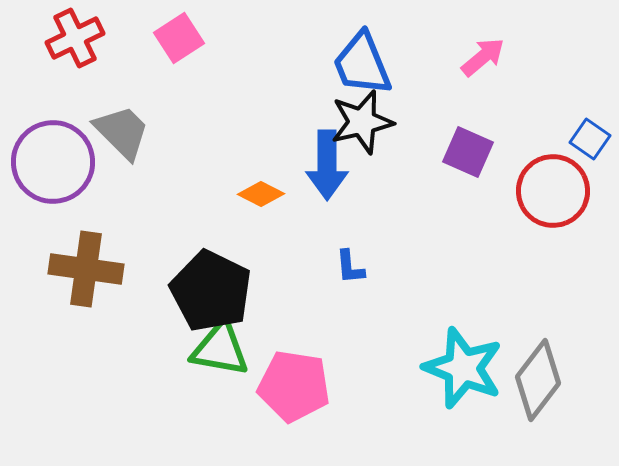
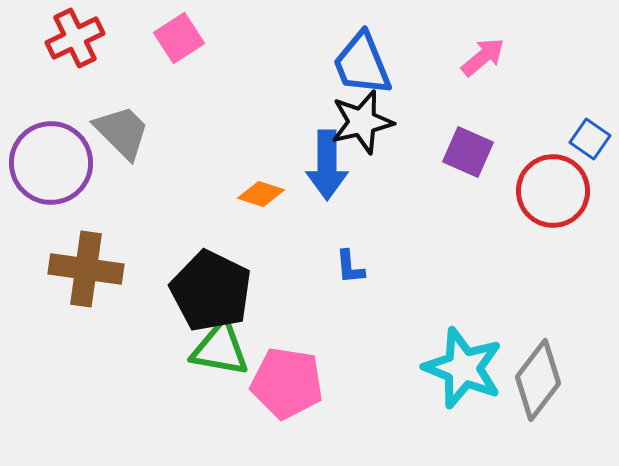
purple circle: moved 2 px left, 1 px down
orange diamond: rotated 9 degrees counterclockwise
pink pentagon: moved 7 px left, 3 px up
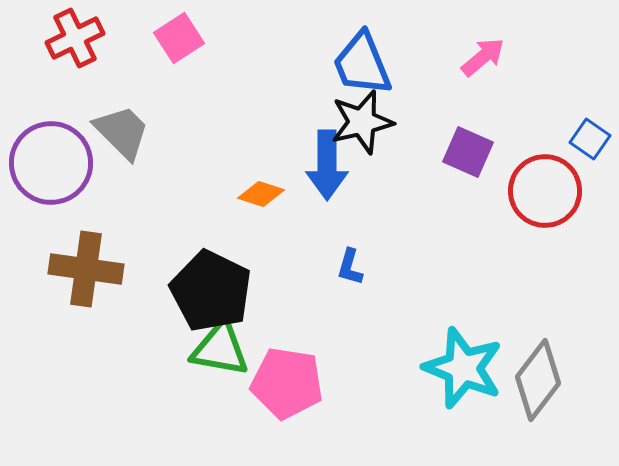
red circle: moved 8 px left
blue L-shape: rotated 21 degrees clockwise
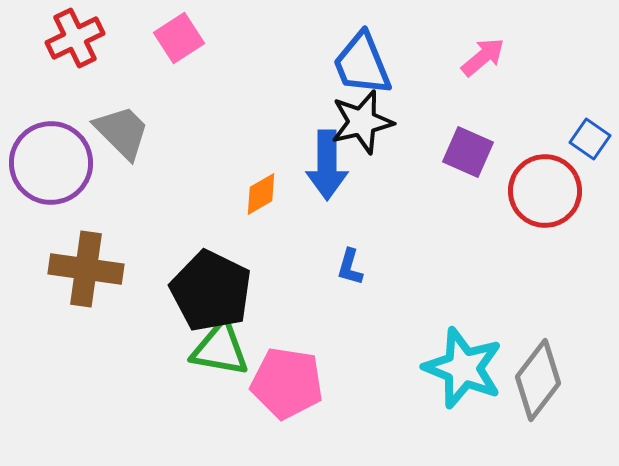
orange diamond: rotated 48 degrees counterclockwise
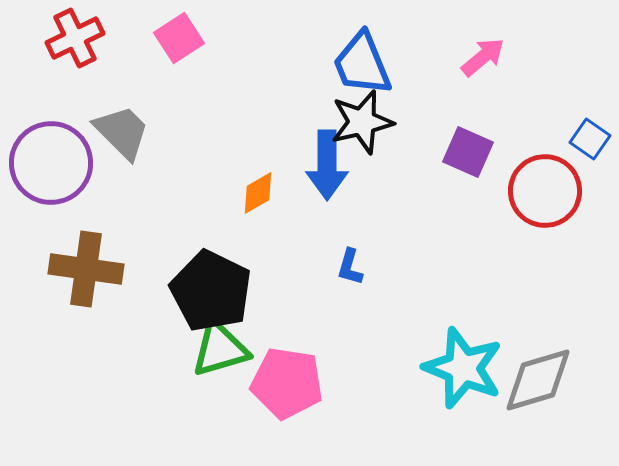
orange diamond: moved 3 px left, 1 px up
green triangle: rotated 26 degrees counterclockwise
gray diamond: rotated 36 degrees clockwise
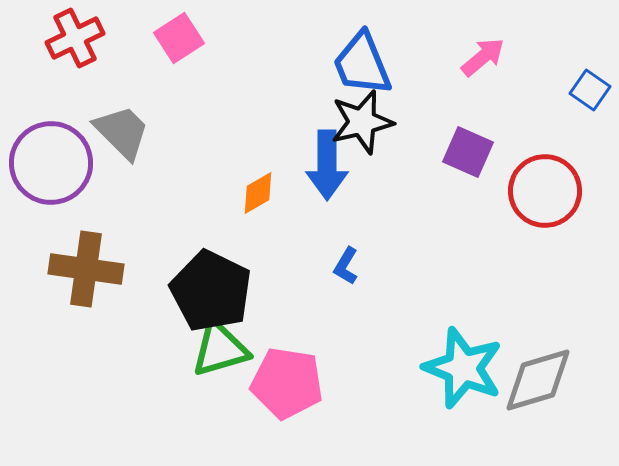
blue square: moved 49 px up
blue L-shape: moved 4 px left, 1 px up; rotated 15 degrees clockwise
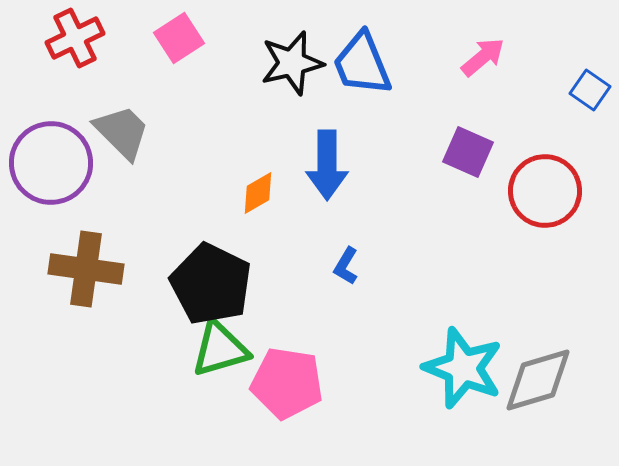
black star: moved 70 px left, 59 px up
black pentagon: moved 7 px up
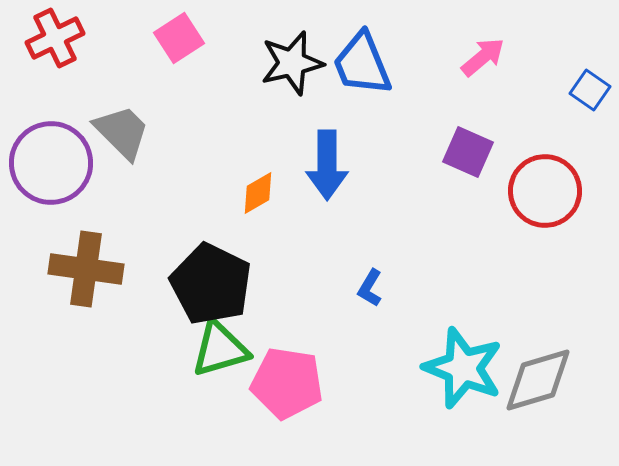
red cross: moved 20 px left
blue L-shape: moved 24 px right, 22 px down
